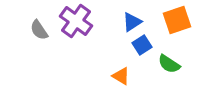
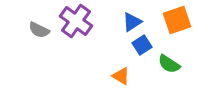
gray semicircle: rotated 30 degrees counterclockwise
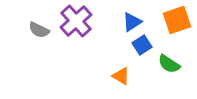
purple cross: rotated 12 degrees clockwise
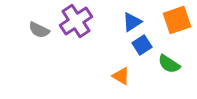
purple cross: rotated 8 degrees clockwise
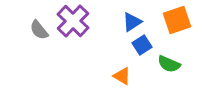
purple cross: moved 3 px left; rotated 12 degrees counterclockwise
gray semicircle: rotated 25 degrees clockwise
green semicircle: rotated 10 degrees counterclockwise
orange triangle: moved 1 px right
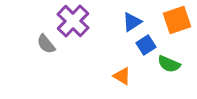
gray semicircle: moved 7 px right, 14 px down
blue square: moved 4 px right
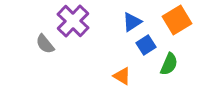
orange square: rotated 12 degrees counterclockwise
gray semicircle: moved 1 px left
green semicircle: rotated 90 degrees counterclockwise
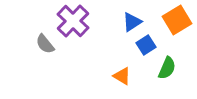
green semicircle: moved 2 px left, 4 px down
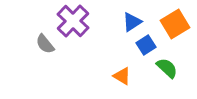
orange square: moved 2 px left, 4 px down
green semicircle: rotated 70 degrees counterclockwise
